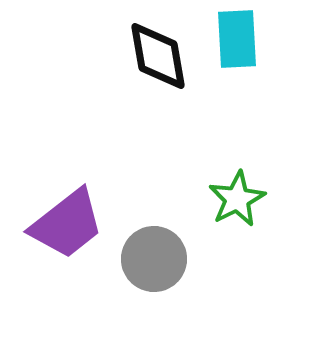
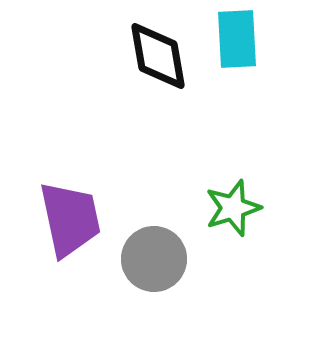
green star: moved 4 px left, 9 px down; rotated 10 degrees clockwise
purple trapezoid: moved 3 px right, 5 px up; rotated 64 degrees counterclockwise
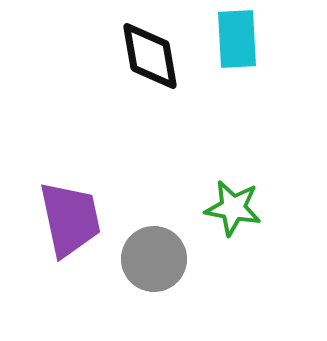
black diamond: moved 8 px left
green star: rotated 28 degrees clockwise
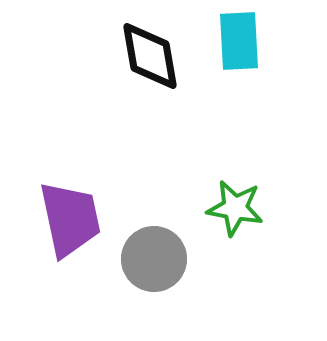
cyan rectangle: moved 2 px right, 2 px down
green star: moved 2 px right
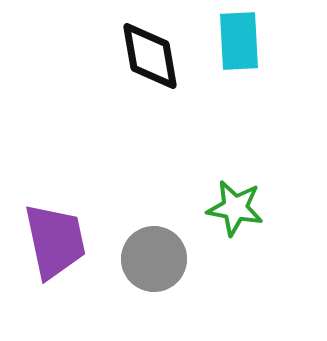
purple trapezoid: moved 15 px left, 22 px down
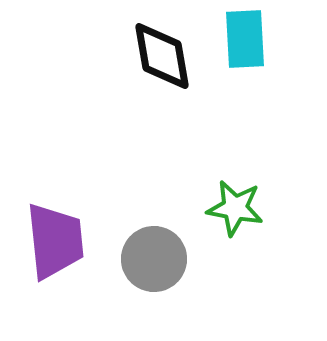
cyan rectangle: moved 6 px right, 2 px up
black diamond: moved 12 px right
purple trapezoid: rotated 6 degrees clockwise
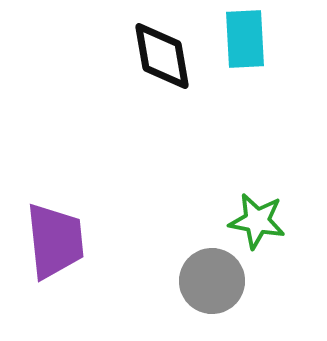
green star: moved 22 px right, 13 px down
gray circle: moved 58 px right, 22 px down
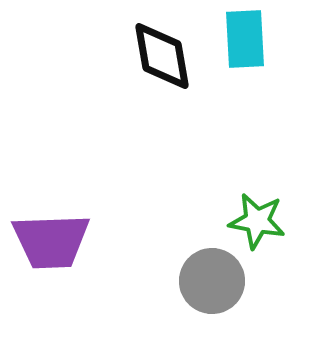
purple trapezoid: moved 4 px left; rotated 94 degrees clockwise
